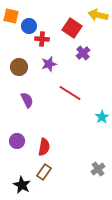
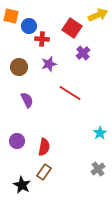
yellow arrow: rotated 144 degrees clockwise
cyan star: moved 2 px left, 16 px down
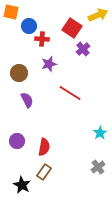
orange square: moved 4 px up
purple cross: moved 4 px up
brown circle: moved 6 px down
gray cross: moved 2 px up
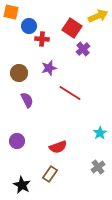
yellow arrow: moved 1 px down
purple star: moved 4 px down
red semicircle: moved 14 px right; rotated 60 degrees clockwise
brown rectangle: moved 6 px right, 2 px down
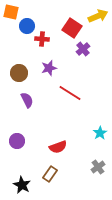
blue circle: moved 2 px left
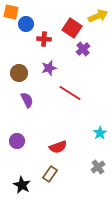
blue circle: moved 1 px left, 2 px up
red cross: moved 2 px right
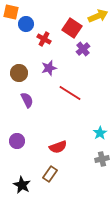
red cross: rotated 24 degrees clockwise
gray cross: moved 4 px right, 8 px up; rotated 24 degrees clockwise
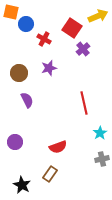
red line: moved 14 px right, 10 px down; rotated 45 degrees clockwise
purple circle: moved 2 px left, 1 px down
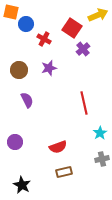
yellow arrow: moved 1 px up
brown circle: moved 3 px up
brown rectangle: moved 14 px right, 2 px up; rotated 42 degrees clockwise
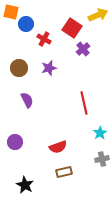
brown circle: moved 2 px up
black star: moved 3 px right
